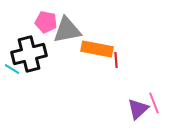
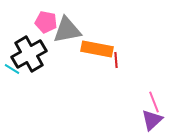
black cross: rotated 16 degrees counterclockwise
pink line: moved 1 px up
purple triangle: moved 14 px right, 11 px down
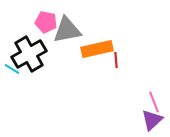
orange rectangle: rotated 24 degrees counterclockwise
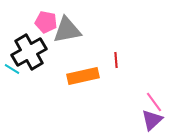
orange rectangle: moved 14 px left, 27 px down
black cross: moved 2 px up
pink line: rotated 15 degrees counterclockwise
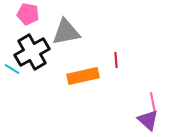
pink pentagon: moved 18 px left, 8 px up
gray triangle: moved 1 px left, 2 px down
black cross: moved 3 px right
pink line: moved 1 px left, 1 px down; rotated 25 degrees clockwise
purple triangle: moved 4 px left; rotated 35 degrees counterclockwise
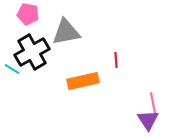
orange rectangle: moved 5 px down
purple triangle: rotated 15 degrees clockwise
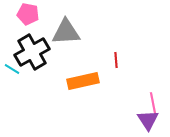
gray triangle: rotated 8 degrees clockwise
